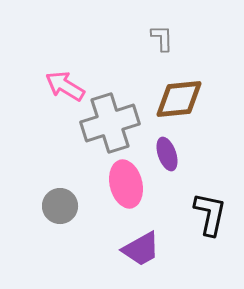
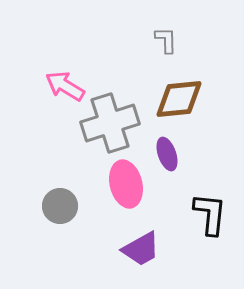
gray L-shape: moved 4 px right, 2 px down
black L-shape: rotated 6 degrees counterclockwise
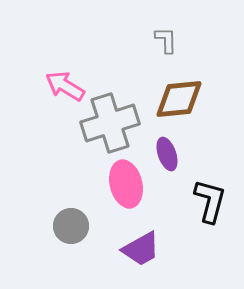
gray circle: moved 11 px right, 20 px down
black L-shape: moved 13 px up; rotated 9 degrees clockwise
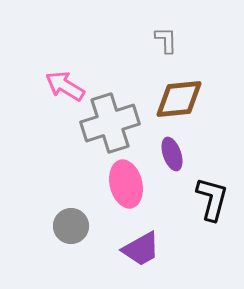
purple ellipse: moved 5 px right
black L-shape: moved 2 px right, 2 px up
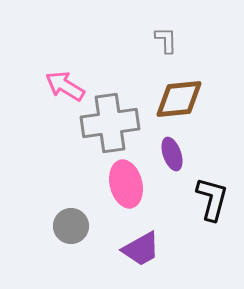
gray cross: rotated 10 degrees clockwise
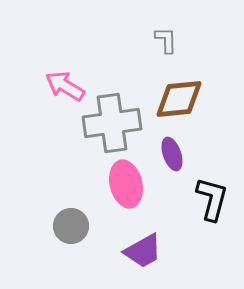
gray cross: moved 2 px right
purple trapezoid: moved 2 px right, 2 px down
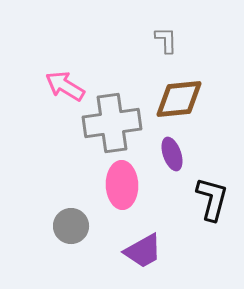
pink ellipse: moved 4 px left, 1 px down; rotated 12 degrees clockwise
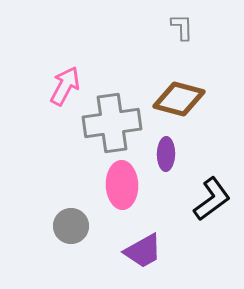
gray L-shape: moved 16 px right, 13 px up
pink arrow: rotated 87 degrees clockwise
brown diamond: rotated 21 degrees clockwise
purple ellipse: moved 6 px left; rotated 20 degrees clockwise
black L-shape: rotated 39 degrees clockwise
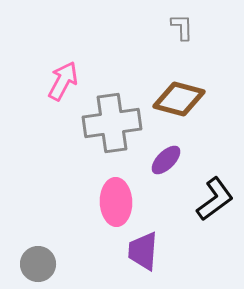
pink arrow: moved 2 px left, 5 px up
purple ellipse: moved 6 px down; rotated 44 degrees clockwise
pink ellipse: moved 6 px left, 17 px down
black L-shape: moved 3 px right
gray circle: moved 33 px left, 38 px down
purple trapezoid: rotated 123 degrees clockwise
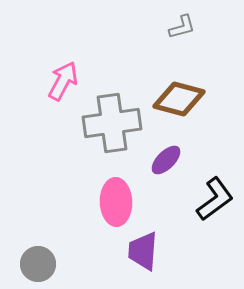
gray L-shape: rotated 76 degrees clockwise
